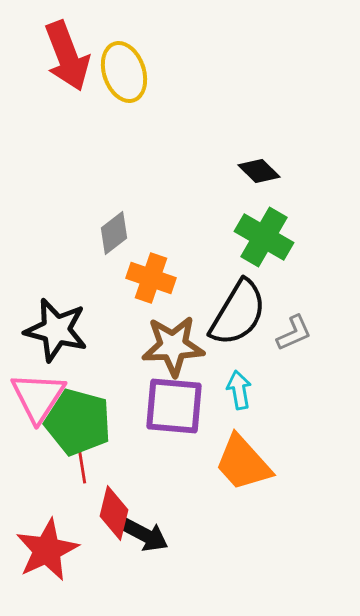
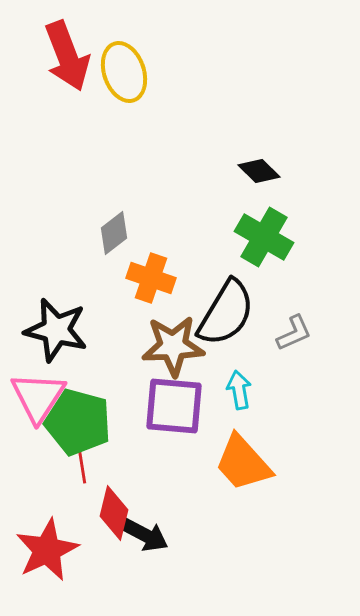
black semicircle: moved 12 px left
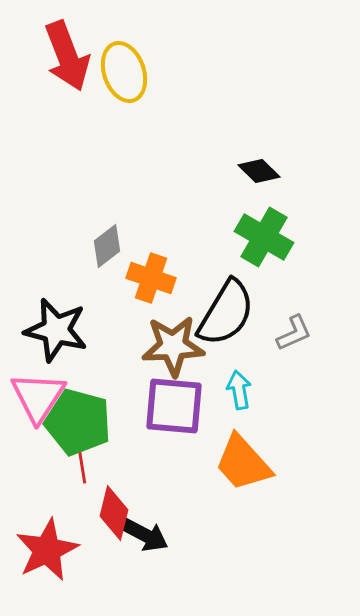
gray diamond: moved 7 px left, 13 px down
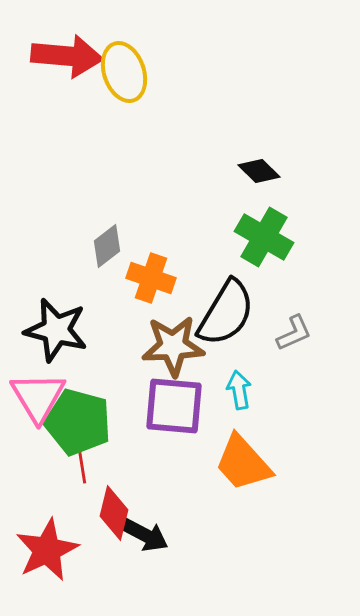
red arrow: rotated 64 degrees counterclockwise
pink triangle: rotated 4 degrees counterclockwise
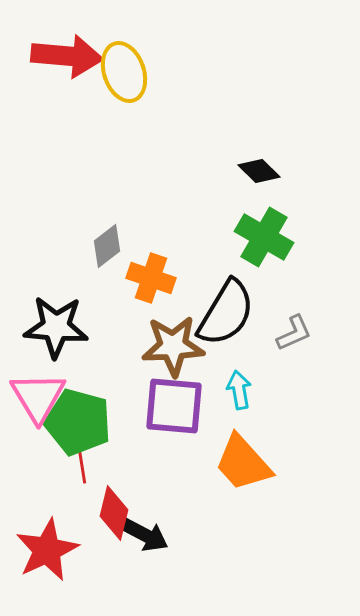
black star: moved 3 px up; rotated 10 degrees counterclockwise
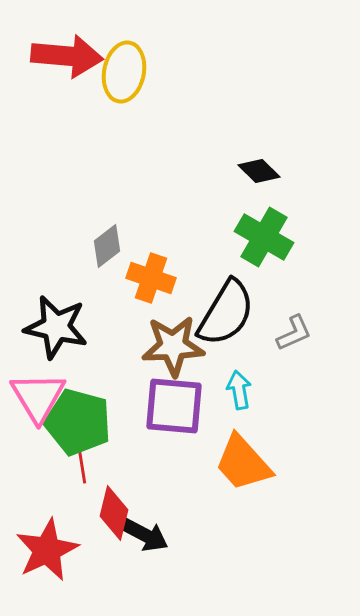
yellow ellipse: rotated 30 degrees clockwise
black star: rotated 8 degrees clockwise
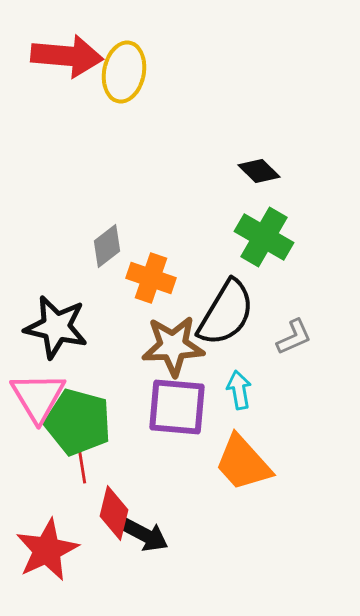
gray L-shape: moved 4 px down
purple square: moved 3 px right, 1 px down
